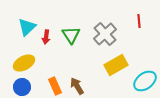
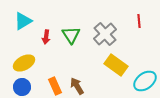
cyan triangle: moved 4 px left, 6 px up; rotated 12 degrees clockwise
yellow rectangle: rotated 65 degrees clockwise
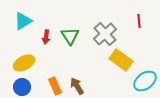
green triangle: moved 1 px left, 1 px down
yellow rectangle: moved 5 px right, 5 px up
